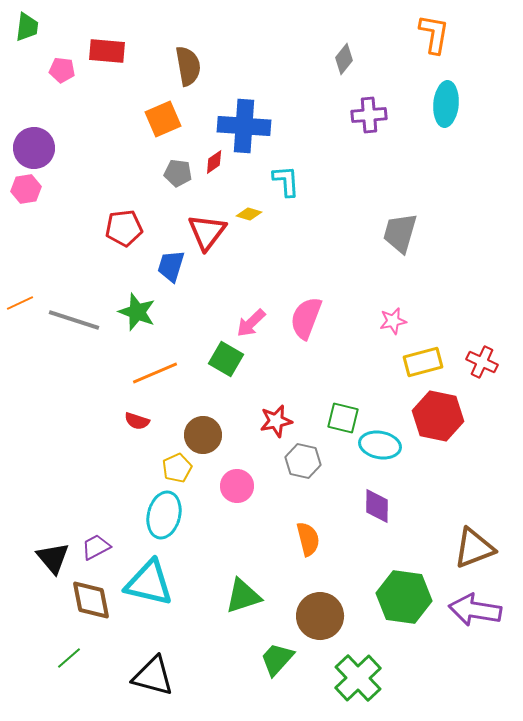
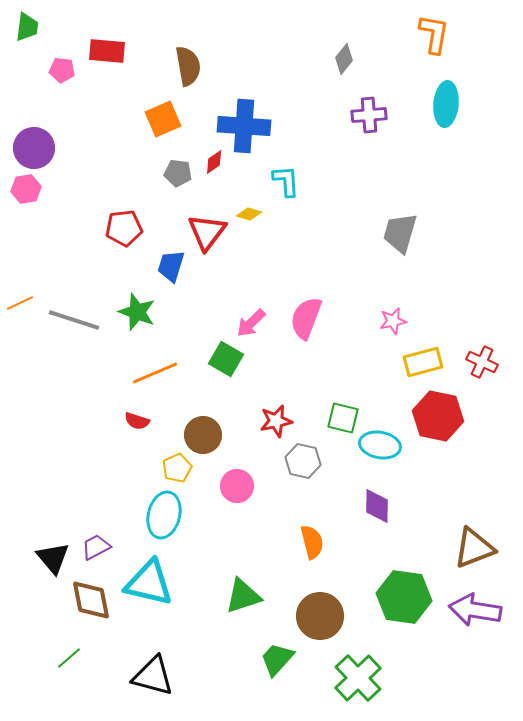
orange semicircle at (308, 539): moved 4 px right, 3 px down
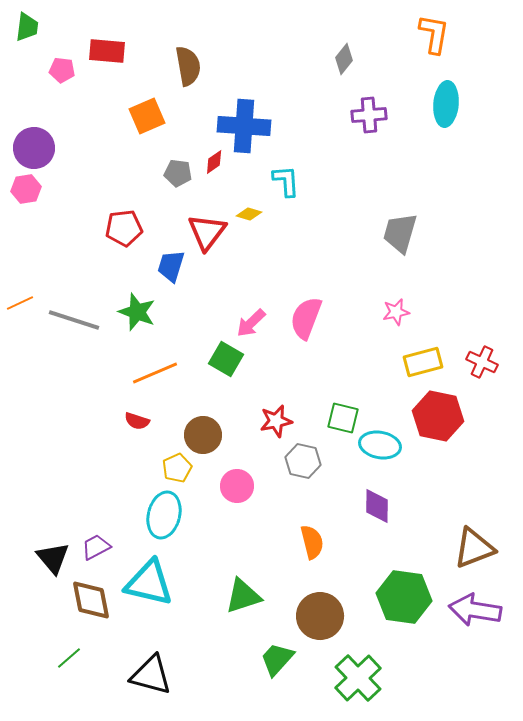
orange square at (163, 119): moved 16 px left, 3 px up
pink star at (393, 321): moved 3 px right, 9 px up
black triangle at (153, 676): moved 2 px left, 1 px up
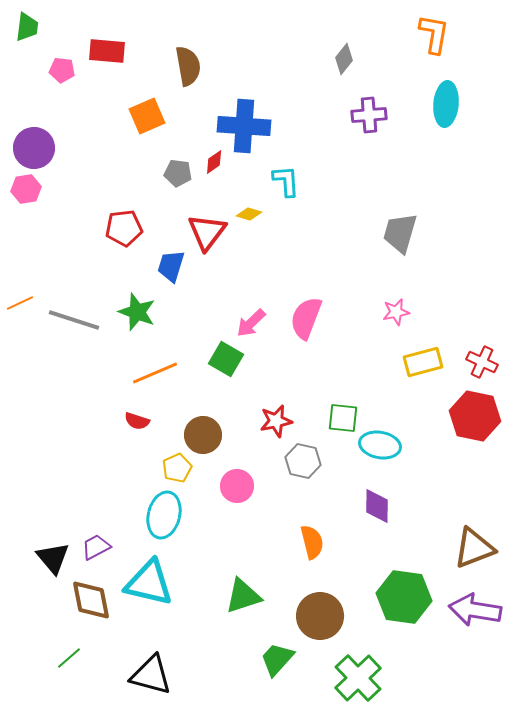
red hexagon at (438, 416): moved 37 px right
green square at (343, 418): rotated 8 degrees counterclockwise
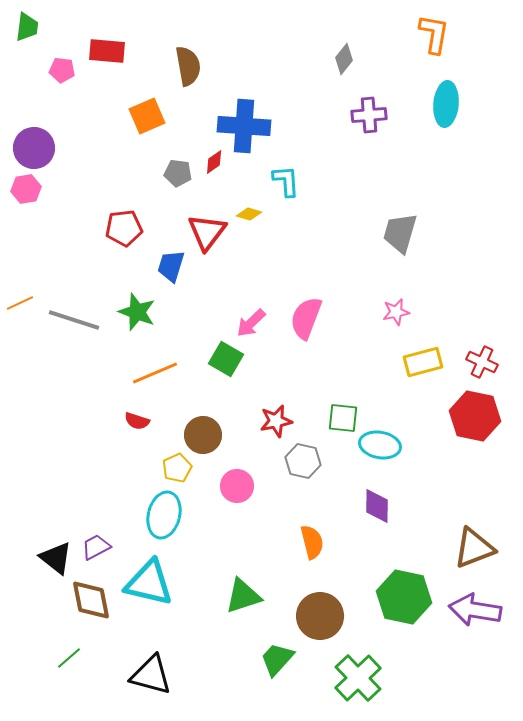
black triangle at (53, 558): moved 3 px right; rotated 12 degrees counterclockwise
green hexagon at (404, 597): rotated 4 degrees clockwise
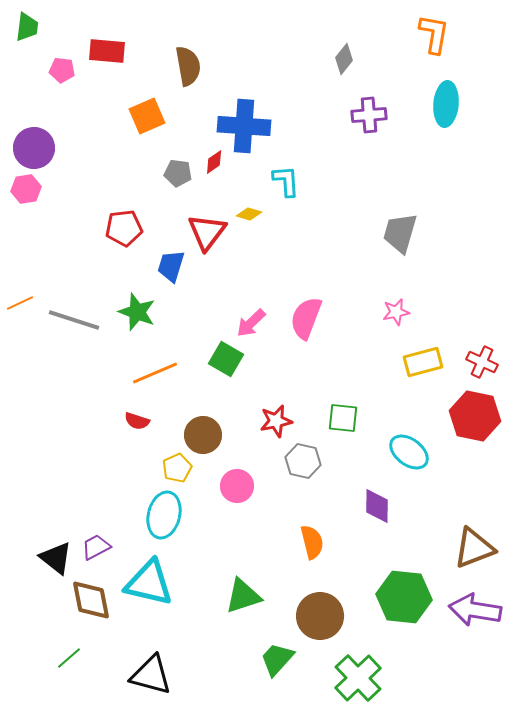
cyan ellipse at (380, 445): moved 29 px right, 7 px down; rotated 27 degrees clockwise
green hexagon at (404, 597): rotated 6 degrees counterclockwise
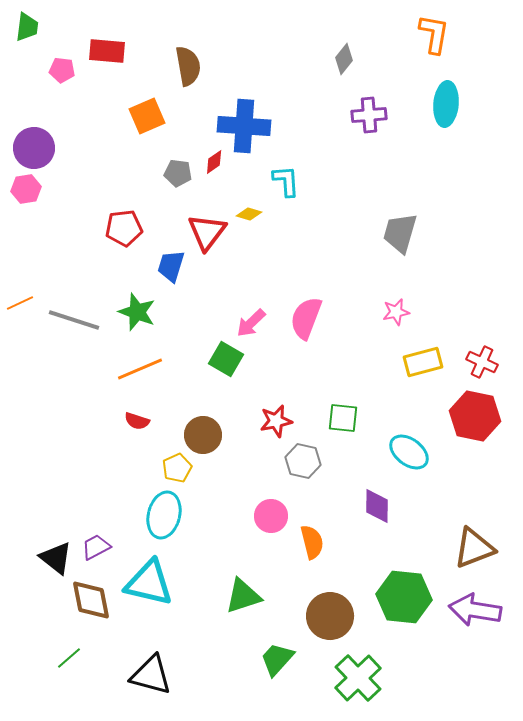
orange line at (155, 373): moved 15 px left, 4 px up
pink circle at (237, 486): moved 34 px right, 30 px down
brown circle at (320, 616): moved 10 px right
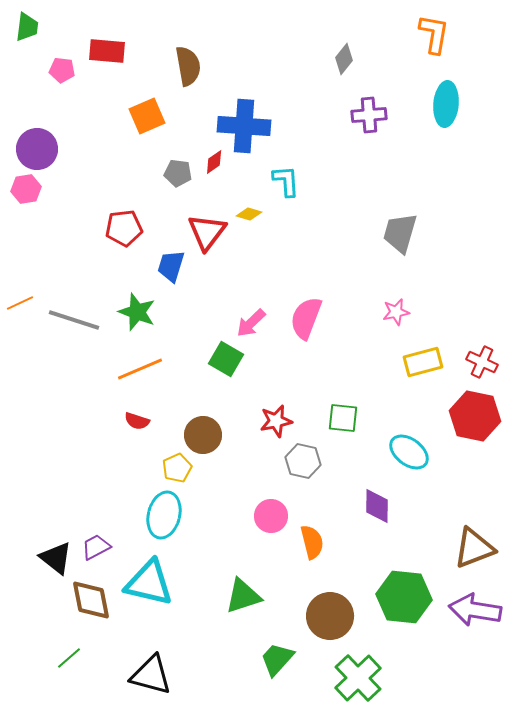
purple circle at (34, 148): moved 3 px right, 1 px down
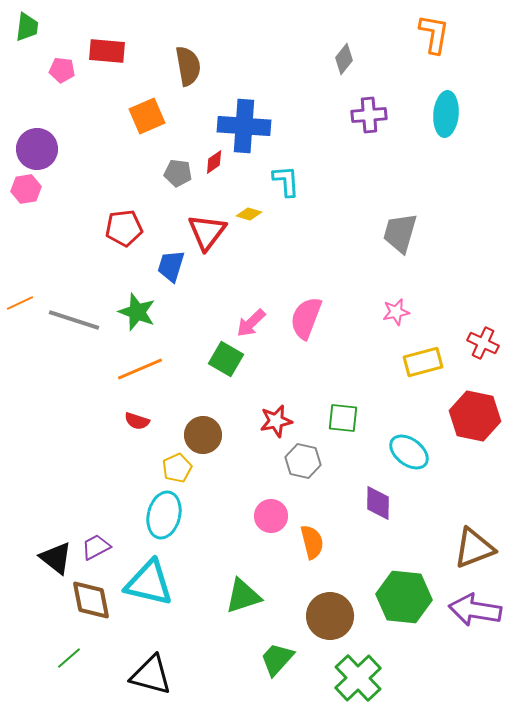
cyan ellipse at (446, 104): moved 10 px down
red cross at (482, 362): moved 1 px right, 19 px up
purple diamond at (377, 506): moved 1 px right, 3 px up
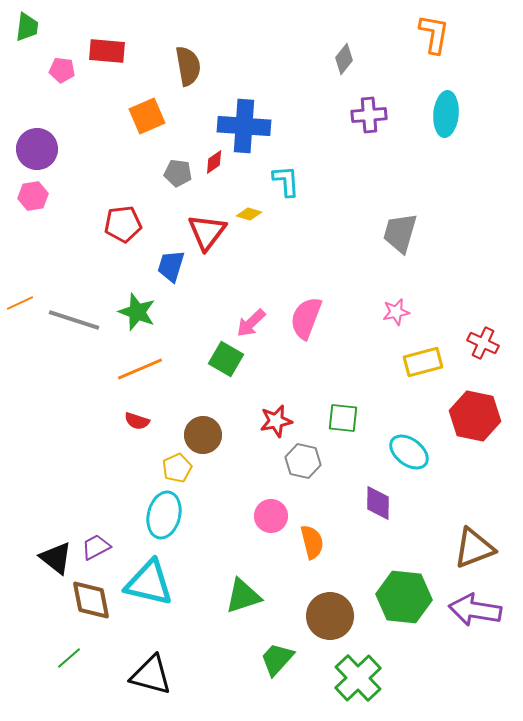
pink hexagon at (26, 189): moved 7 px right, 7 px down
red pentagon at (124, 228): moved 1 px left, 4 px up
